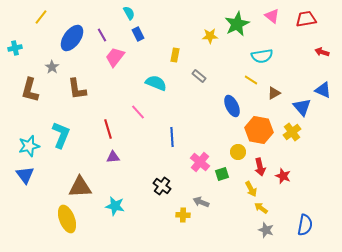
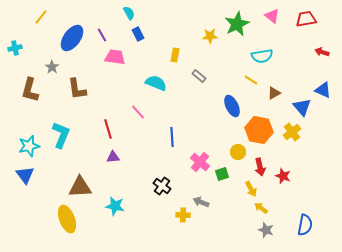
pink trapezoid at (115, 57): rotated 60 degrees clockwise
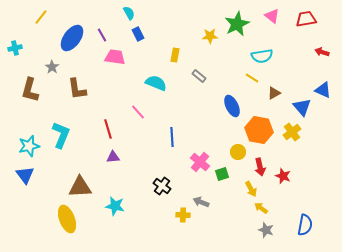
yellow line at (251, 80): moved 1 px right, 2 px up
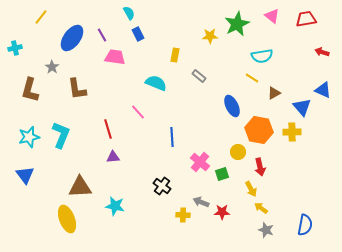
yellow cross at (292, 132): rotated 36 degrees clockwise
cyan star at (29, 146): moved 9 px up
red star at (283, 176): moved 61 px left, 36 px down; rotated 21 degrees counterclockwise
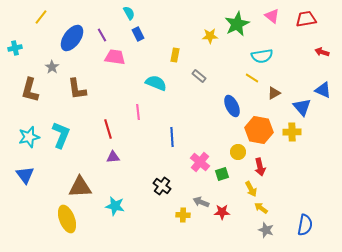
pink line at (138, 112): rotated 35 degrees clockwise
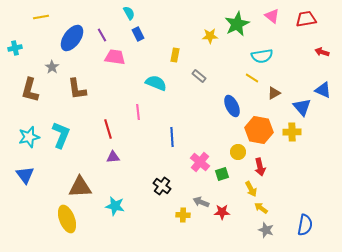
yellow line at (41, 17): rotated 42 degrees clockwise
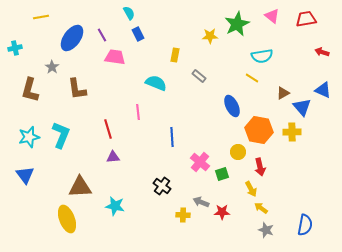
brown triangle at (274, 93): moved 9 px right
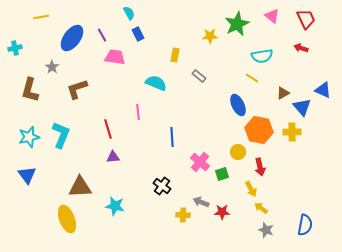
red trapezoid at (306, 19): rotated 75 degrees clockwise
red arrow at (322, 52): moved 21 px left, 4 px up
brown L-shape at (77, 89): rotated 80 degrees clockwise
blue ellipse at (232, 106): moved 6 px right, 1 px up
blue triangle at (25, 175): moved 2 px right
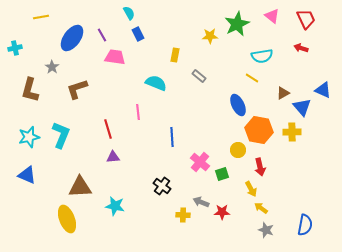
yellow circle at (238, 152): moved 2 px up
blue triangle at (27, 175): rotated 30 degrees counterclockwise
